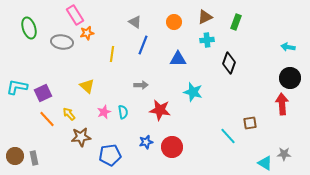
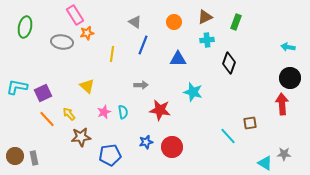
green ellipse: moved 4 px left, 1 px up; rotated 30 degrees clockwise
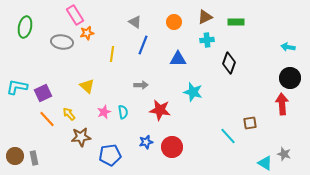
green rectangle: rotated 70 degrees clockwise
gray star: rotated 16 degrees clockwise
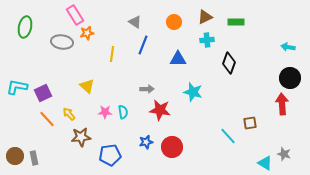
gray arrow: moved 6 px right, 4 px down
pink star: moved 1 px right; rotated 24 degrees clockwise
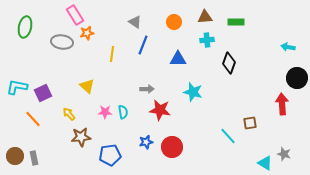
brown triangle: rotated 21 degrees clockwise
black circle: moved 7 px right
orange line: moved 14 px left
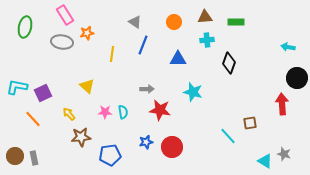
pink rectangle: moved 10 px left
cyan triangle: moved 2 px up
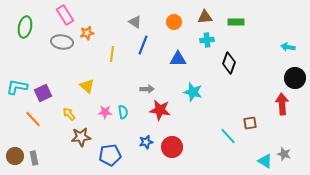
black circle: moved 2 px left
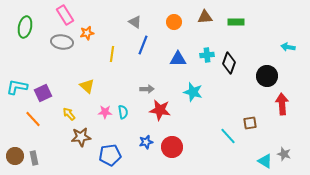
cyan cross: moved 15 px down
black circle: moved 28 px left, 2 px up
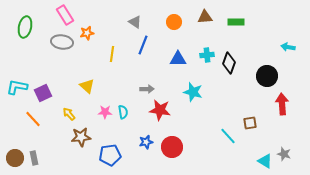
brown circle: moved 2 px down
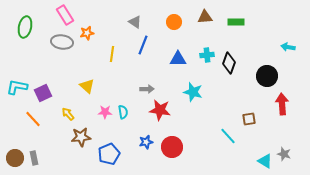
yellow arrow: moved 1 px left
brown square: moved 1 px left, 4 px up
blue pentagon: moved 1 px left, 1 px up; rotated 15 degrees counterclockwise
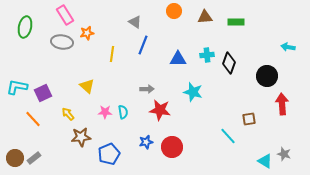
orange circle: moved 11 px up
gray rectangle: rotated 64 degrees clockwise
